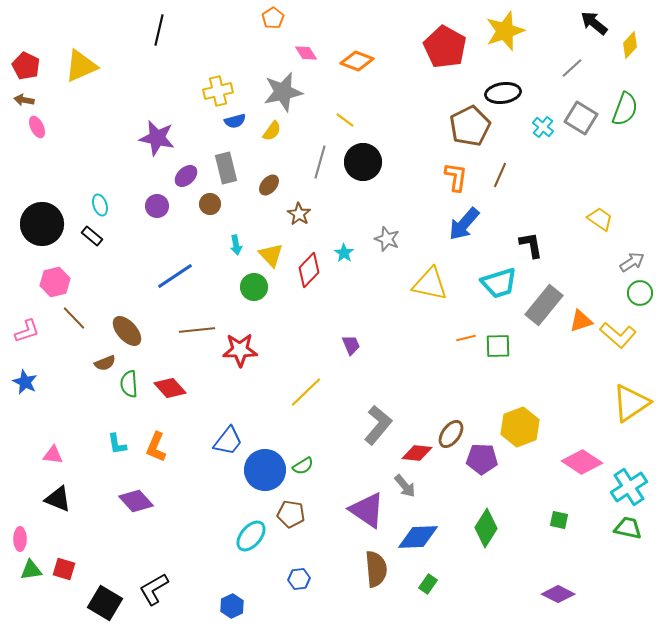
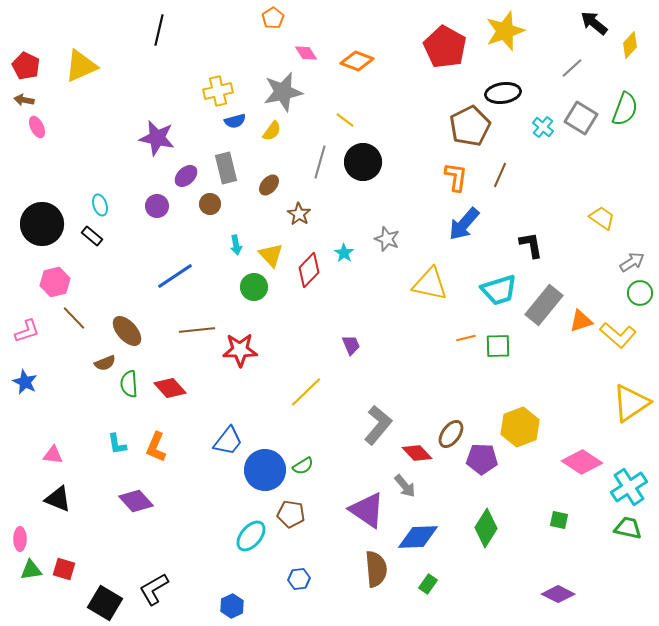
yellow trapezoid at (600, 219): moved 2 px right, 1 px up
cyan trapezoid at (499, 283): moved 7 px down
red diamond at (417, 453): rotated 40 degrees clockwise
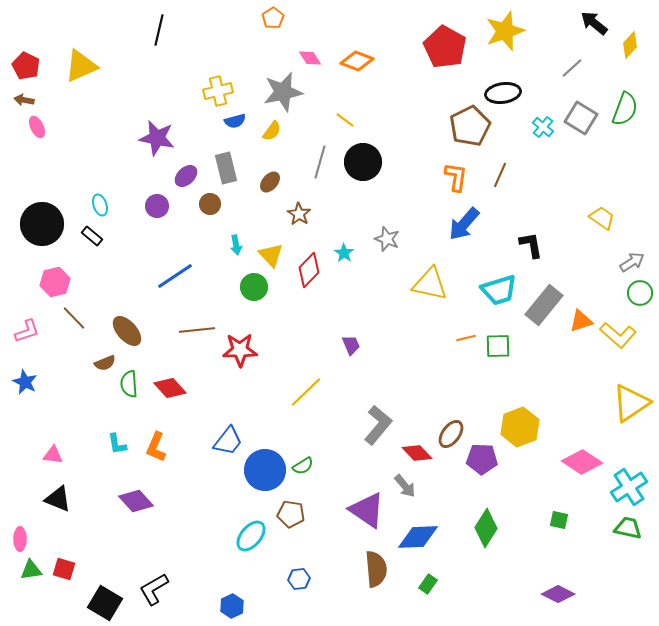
pink diamond at (306, 53): moved 4 px right, 5 px down
brown ellipse at (269, 185): moved 1 px right, 3 px up
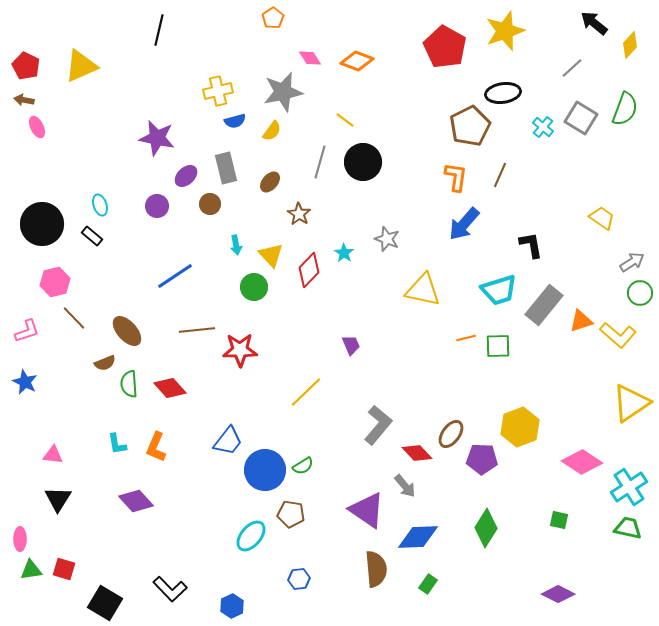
yellow triangle at (430, 284): moved 7 px left, 6 px down
black triangle at (58, 499): rotated 40 degrees clockwise
black L-shape at (154, 589): moved 16 px right; rotated 104 degrees counterclockwise
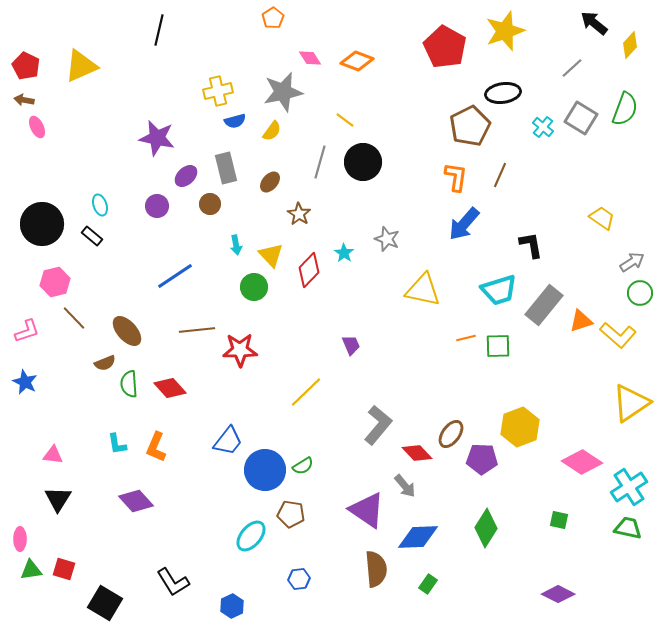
black L-shape at (170, 589): moved 3 px right, 7 px up; rotated 12 degrees clockwise
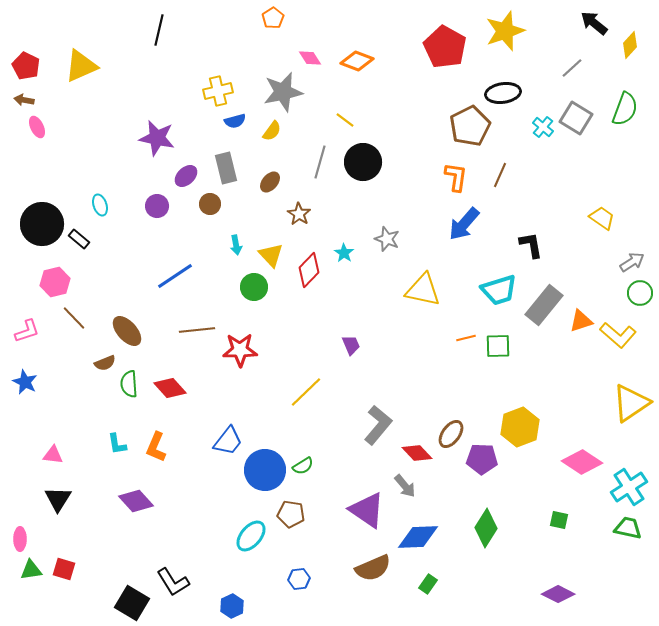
gray square at (581, 118): moved 5 px left
black rectangle at (92, 236): moved 13 px left, 3 px down
brown semicircle at (376, 569): moved 3 px left, 1 px up; rotated 72 degrees clockwise
black square at (105, 603): moved 27 px right
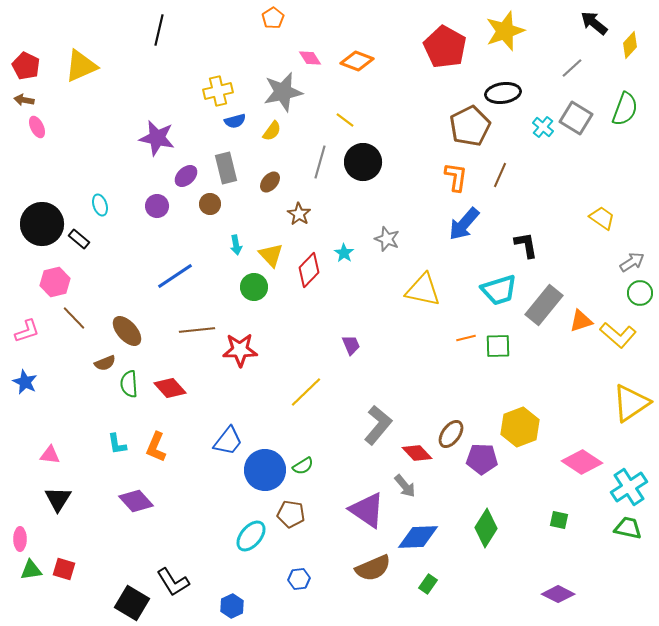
black L-shape at (531, 245): moved 5 px left
pink triangle at (53, 455): moved 3 px left
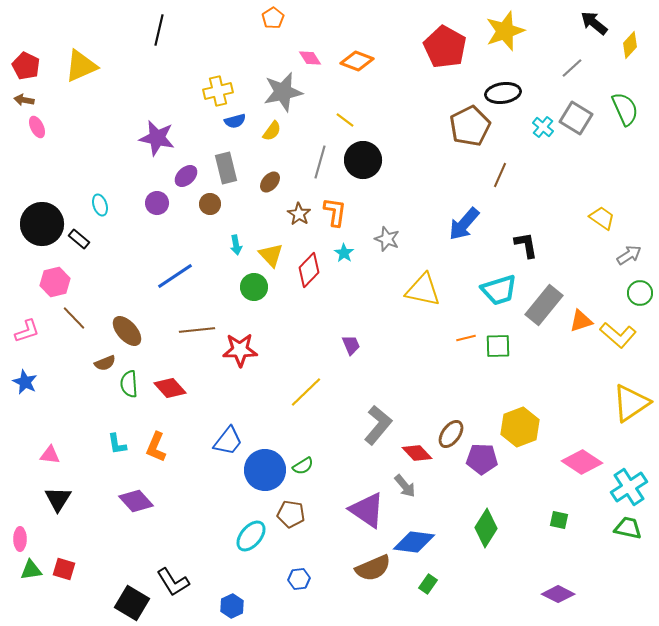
green semicircle at (625, 109): rotated 44 degrees counterclockwise
black circle at (363, 162): moved 2 px up
orange L-shape at (456, 177): moved 121 px left, 35 px down
purple circle at (157, 206): moved 3 px up
gray arrow at (632, 262): moved 3 px left, 7 px up
blue diamond at (418, 537): moved 4 px left, 5 px down; rotated 9 degrees clockwise
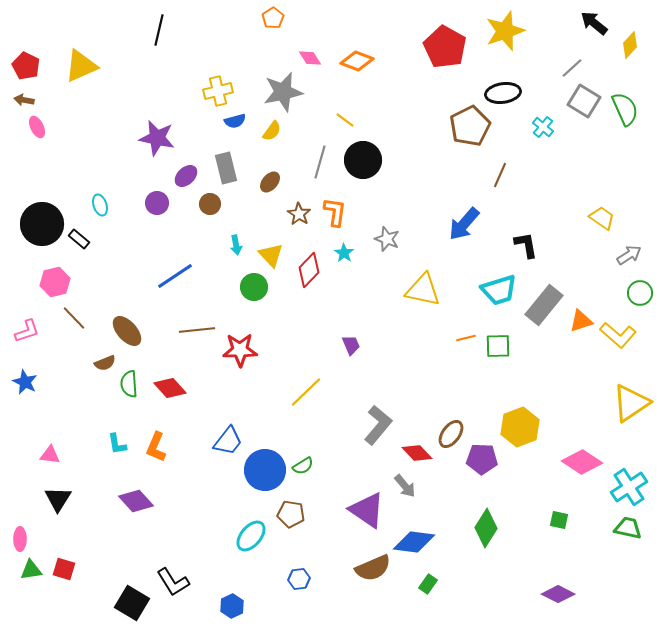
gray square at (576, 118): moved 8 px right, 17 px up
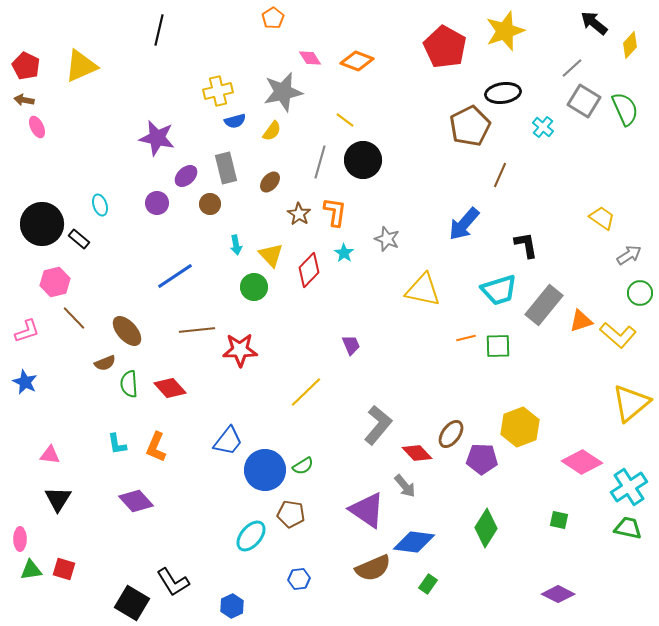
yellow triangle at (631, 403): rotated 6 degrees counterclockwise
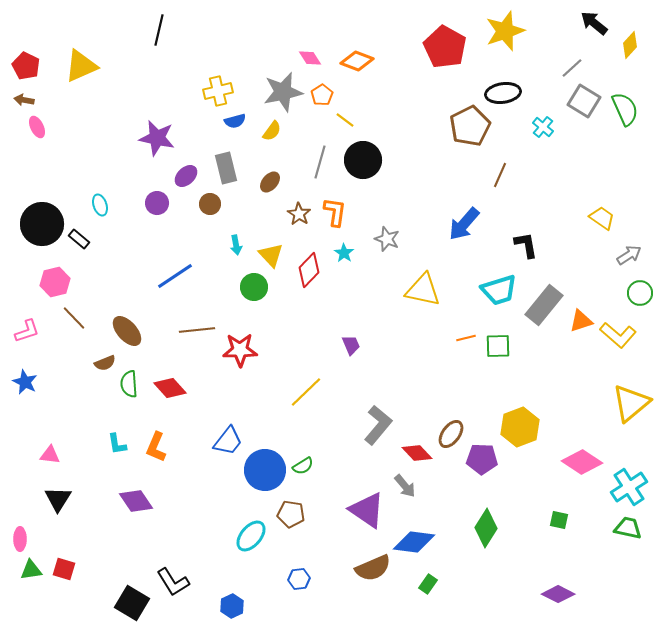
orange pentagon at (273, 18): moved 49 px right, 77 px down
purple diamond at (136, 501): rotated 8 degrees clockwise
